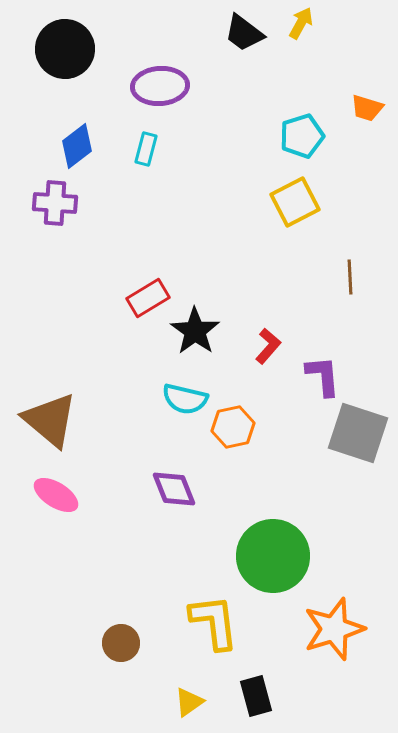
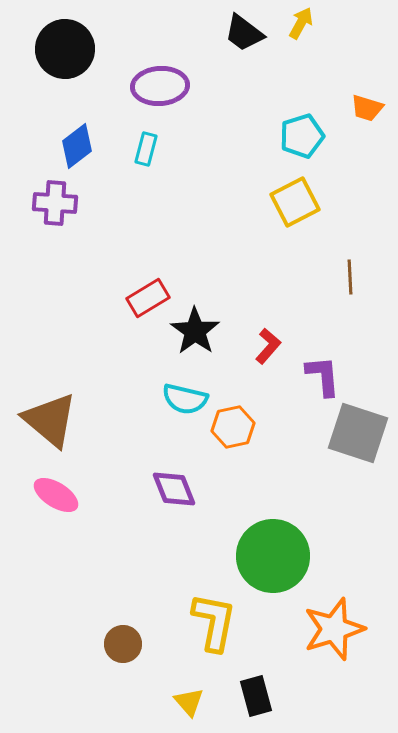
yellow L-shape: rotated 18 degrees clockwise
brown circle: moved 2 px right, 1 px down
yellow triangle: rotated 36 degrees counterclockwise
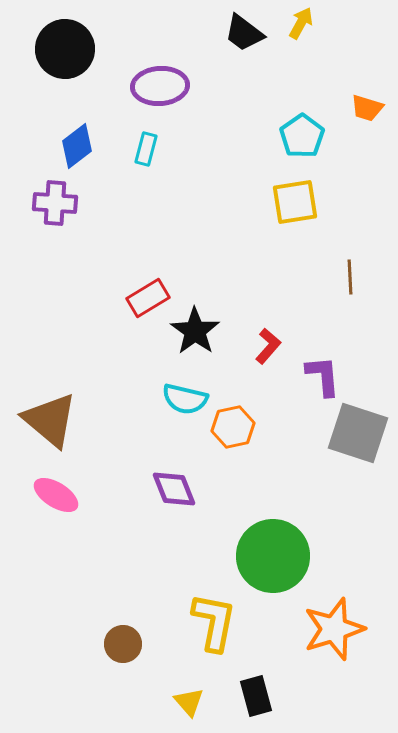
cyan pentagon: rotated 18 degrees counterclockwise
yellow square: rotated 18 degrees clockwise
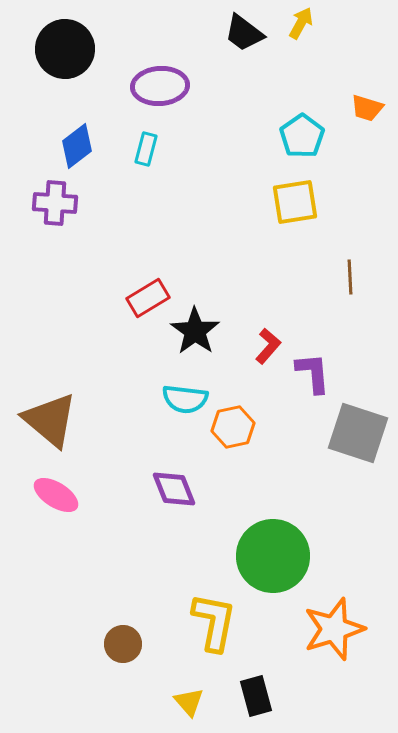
purple L-shape: moved 10 px left, 3 px up
cyan semicircle: rotated 6 degrees counterclockwise
